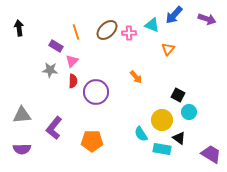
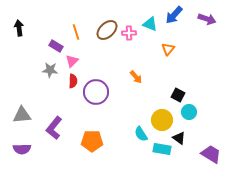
cyan triangle: moved 2 px left, 1 px up
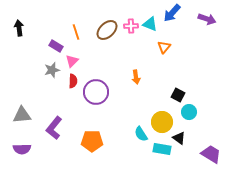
blue arrow: moved 2 px left, 2 px up
pink cross: moved 2 px right, 7 px up
orange triangle: moved 4 px left, 2 px up
gray star: moved 2 px right; rotated 21 degrees counterclockwise
orange arrow: rotated 32 degrees clockwise
yellow circle: moved 2 px down
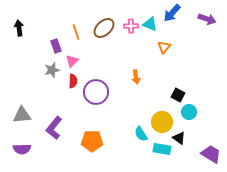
brown ellipse: moved 3 px left, 2 px up
purple rectangle: rotated 40 degrees clockwise
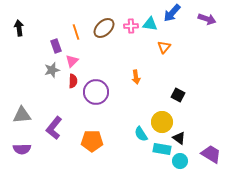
cyan triangle: rotated 14 degrees counterclockwise
cyan circle: moved 9 px left, 49 px down
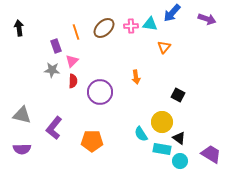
gray star: rotated 21 degrees clockwise
purple circle: moved 4 px right
gray triangle: rotated 18 degrees clockwise
